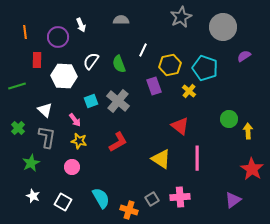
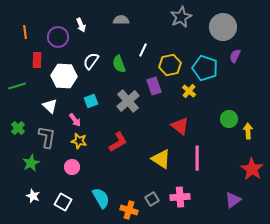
purple semicircle: moved 9 px left; rotated 32 degrees counterclockwise
gray cross: moved 10 px right; rotated 10 degrees clockwise
white triangle: moved 5 px right, 4 px up
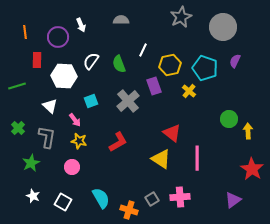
purple semicircle: moved 5 px down
red triangle: moved 8 px left, 7 px down
